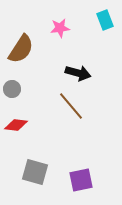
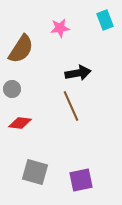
black arrow: rotated 25 degrees counterclockwise
brown line: rotated 16 degrees clockwise
red diamond: moved 4 px right, 2 px up
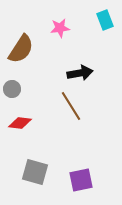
black arrow: moved 2 px right
brown line: rotated 8 degrees counterclockwise
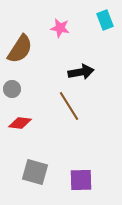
pink star: rotated 18 degrees clockwise
brown semicircle: moved 1 px left
black arrow: moved 1 px right, 1 px up
brown line: moved 2 px left
purple square: rotated 10 degrees clockwise
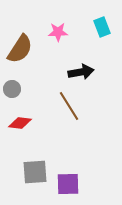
cyan rectangle: moved 3 px left, 7 px down
pink star: moved 2 px left, 4 px down; rotated 12 degrees counterclockwise
gray square: rotated 20 degrees counterclockwise
purple square: moved 13 px left, 4 px down
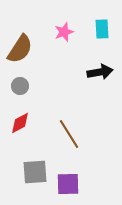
cyan rectangle: moved 2 px down; rotated 18 degrees clockwise
pink star: moved 6 px right; rotated 18 degrees counterclockwise
black arrow: moved 19 px right
gray circle: moved 8 px right, 3 px up
brown line: moved 28 px down
red diamond: rotated 35 degrees counterclockwise
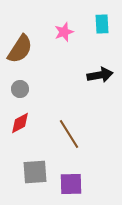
cyan rectangle: moved 5 px up
black arrow: moved 3 px down
gray circle: moved 3 px down
purple square: moved 3 px right
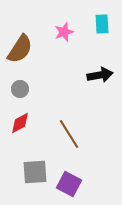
purple square: moved 2 px left; rotated 30 degrees clockwise
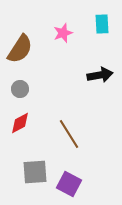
pink star: moved 1 px left, 1 px down
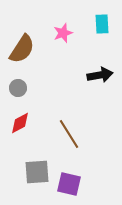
brown semicircle: moved 2 px right
gray circle: moved 2 px left, 1 px up
gray square: moved 2 px right
purple square: rotated 15 degrees counterclockwise
